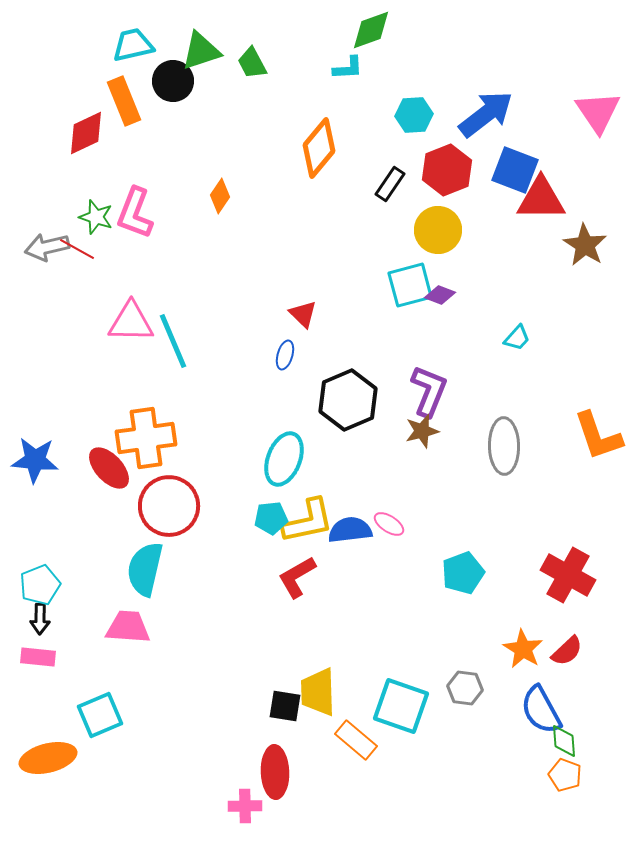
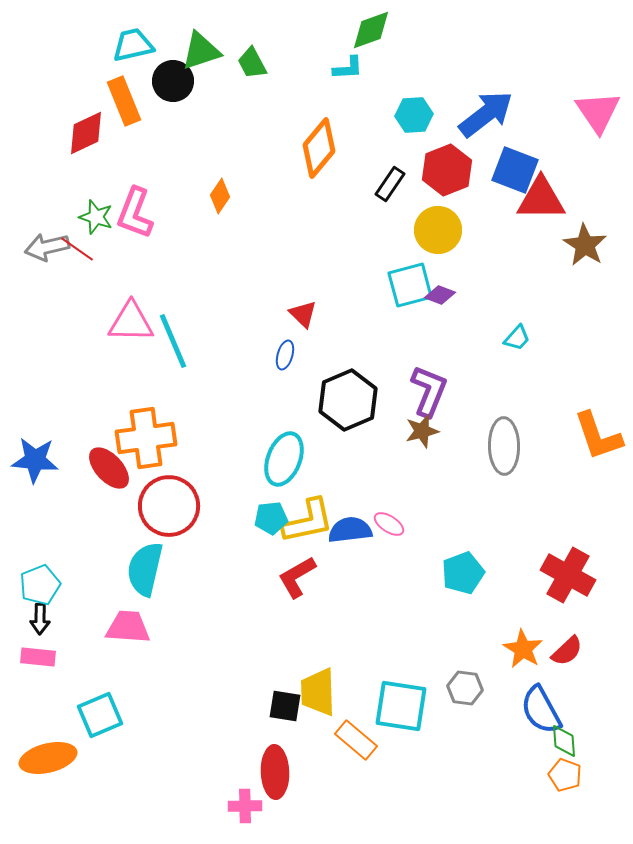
red line at (77, 249): rotated 6 degrees clockwise
cyan square at (401, 706): rotated 10 degrees counterclockwise
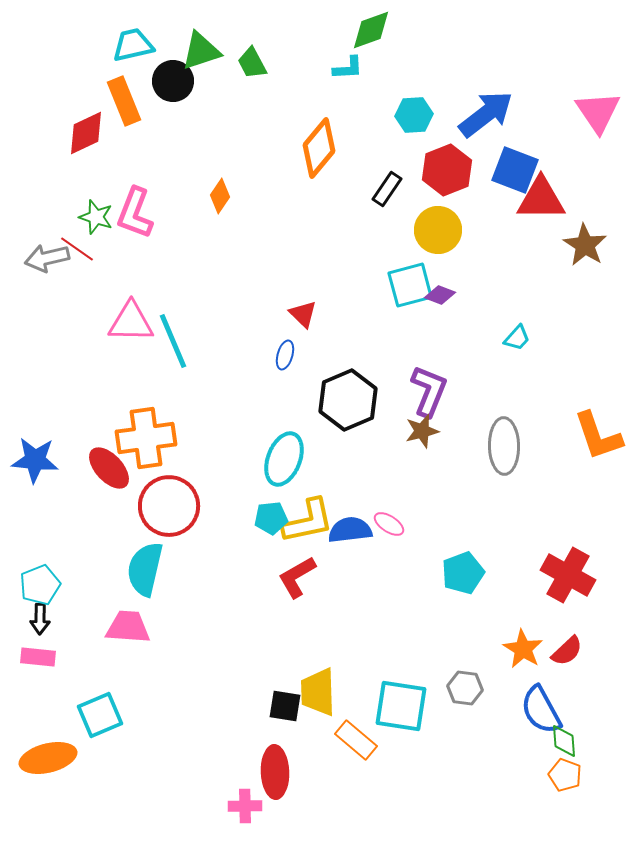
black rectangle at (390, 184): moved 3 px left, 5 px down
gray arrow at (47, 247): moved 11 px down
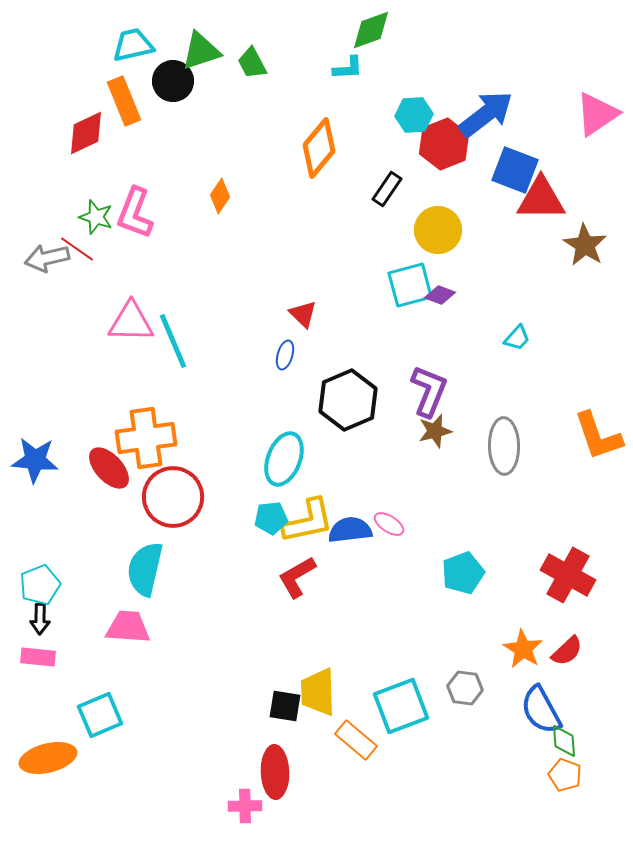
pink triangle at (598, 112): moved 1 px left, 2 px down; rotated 30 degrees clockwise
red hexagon at (447, 170): moved 3 px left, 26 px up
brown star at (422, 431): moved 13 px right
red circle at (169, 506): moved 4 px right, 9 px up
cyan square at (401, 706): rotated 30 degrees counterclockwise
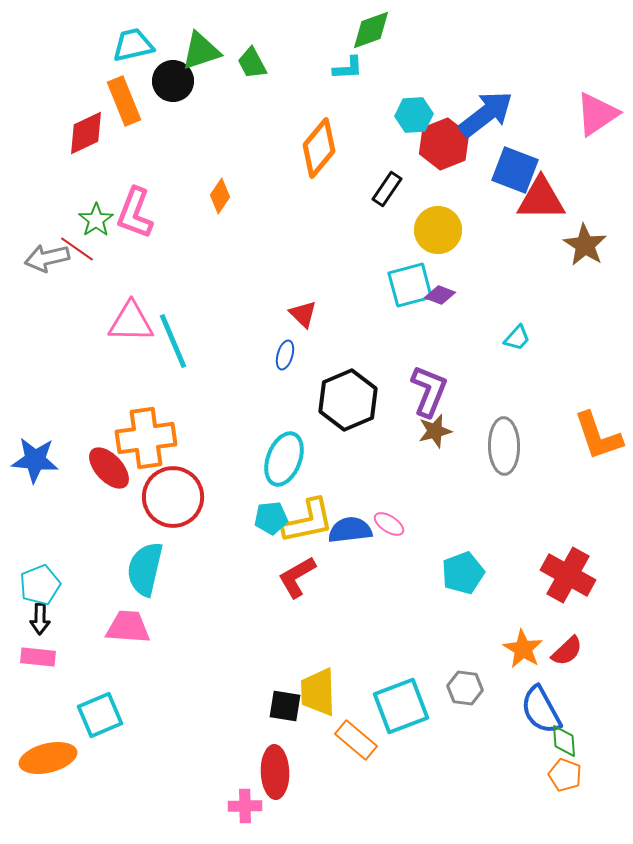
green star at (96, 217): moved 3 px down; rotated 20 degrees clockwise
